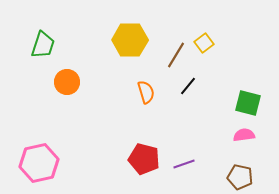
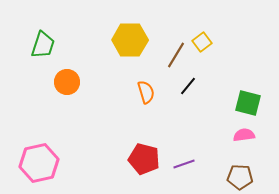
yellow square: moved 2 px left, 1 px up
brown pentagon: rotated 10 degrees counterclockwise
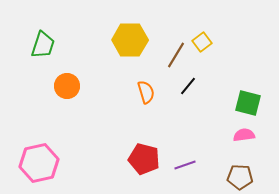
orange circle: moved 4 px down
purple line: moved 1 px right, 1 px down
